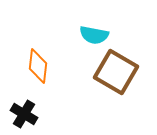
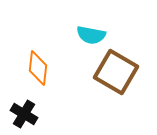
cyan semicircle: moved 3 px left
orange diamond: moved 2 px down
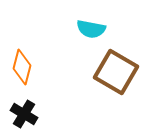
cyan semicircle: moved 6 px up
orange diamond: moved 16 px left, 1 px up; rotated 8 degrees clockwise
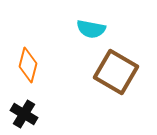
orange diamond: moved 6 px right, 2 px up
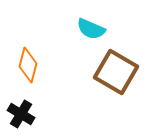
cyan semicircle: rotated 12 degrees clockwise
black cross: moved 3 px left
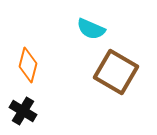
black cross: moved 2 px right, 3 px up
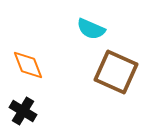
orange diamond: rotated 36 degrees counterclockwise
brown square: rotated 6 degrees counterclockwise
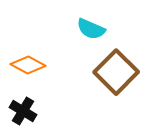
orange diamond: rotated 40 degrees counterclockwise
brown square: rotated 21 degrees clockwise
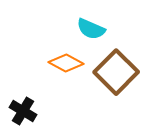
orange diamond: moved 38 px right, 2 px up
